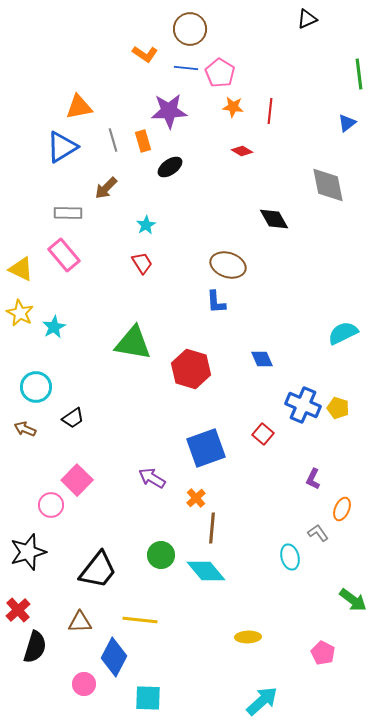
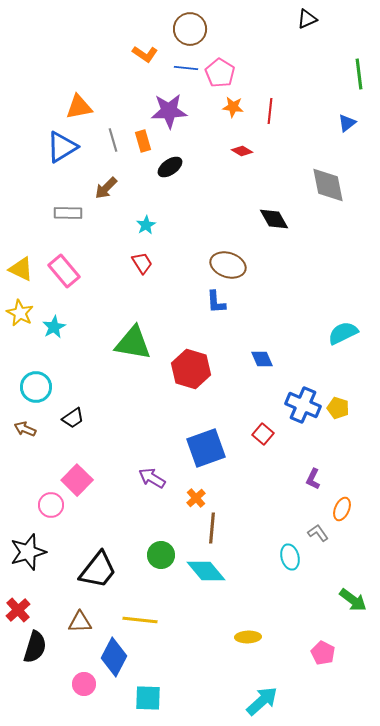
pink rectangle at (64, 255): moved 16 px down
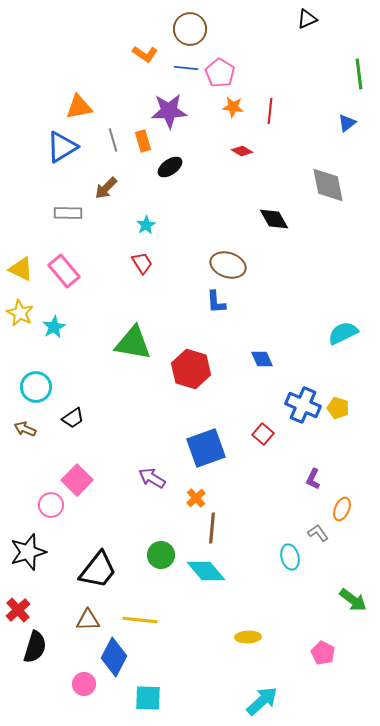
brown triangle at (80, 622): moved 8 px right, 2 px up
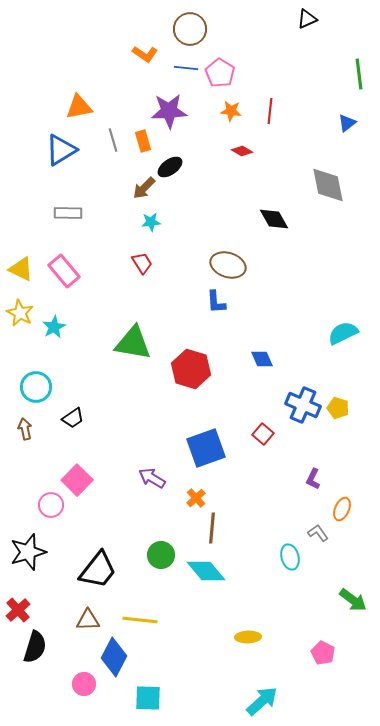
orange star at (233, 107): moved 2 px left, 4 px down
blue triangle at (62, 147): moved 1 px left, 3 px down
brown arrow at (106, 188): moved 38 px right
cyan star at (146, 225): moved 5 px right, 3 px up; rotated 24 degrees clockwise
brown arrow at (25, 429): rotated 55 degrees clockwise
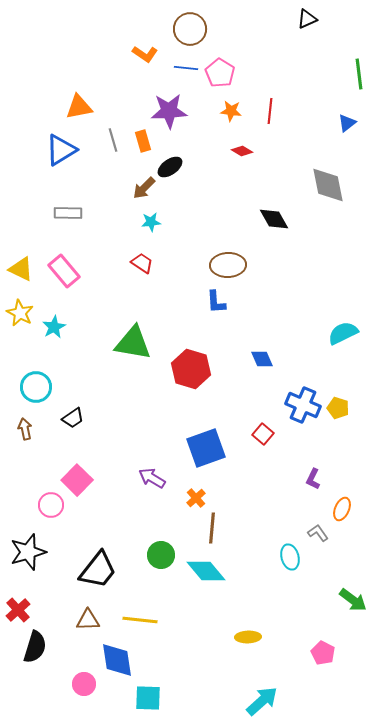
red trapezoid at (142, 263): rotated 25 degrees counterclockwise
brown ellipse at (228, 265): rotated 20 degrees counterclockwise
blue diamond at (114, 657): moved 3 px right, 3 px down; rotated 36 degrees counterclockwise
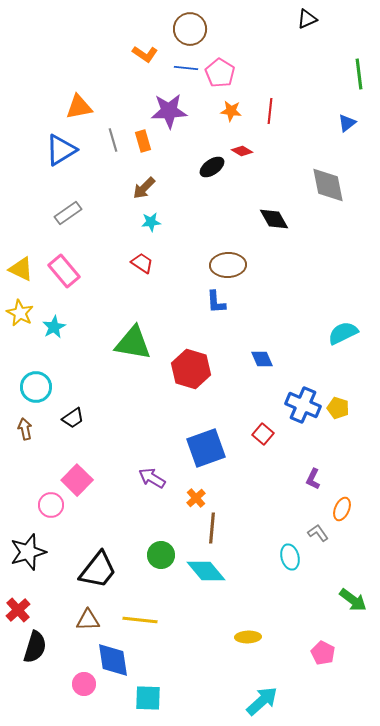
black ellipse at (170, 167): moved 42 px right
gray rectangle at (68, 213): rotated 36 degrees counterclockwise
blue diamond at (117, 660): moved 4 px left
